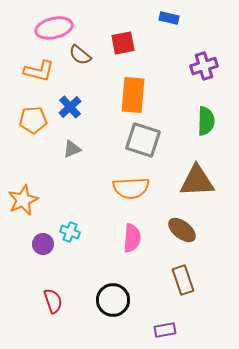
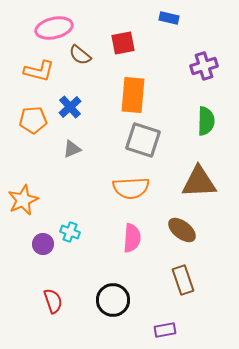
brown triangle: moved 2 px right, 1 px down
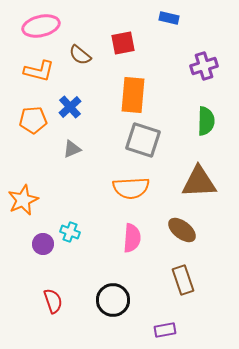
pink ellipse: moved 13 px left, 2 px up
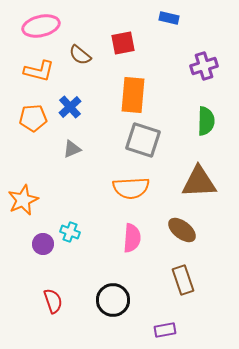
orange pentagon: moved 2 px up
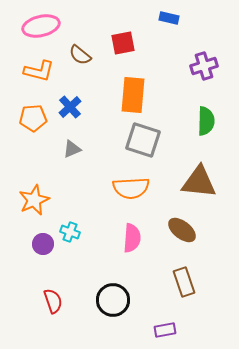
brown triangle: rotated 9 degrees clockwise
orange star: moved 11 px right
brown rectangle: moved 1 px right, 2 px down
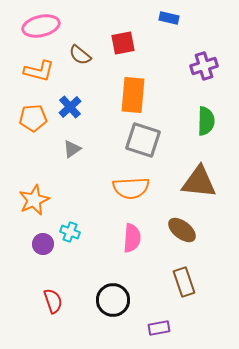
gray triangle: rotated 12 degrees counterclockwise
purple rectangle: moved 6 px left, 2 px up
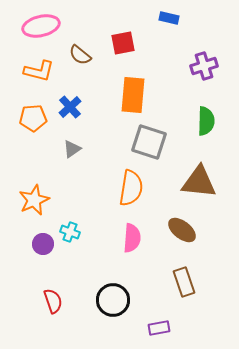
gray square: moved 6 px right, 2 px down
orange semicircle: rotated 78 degrees counterclockwise
